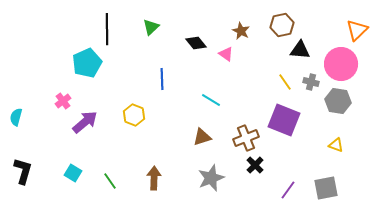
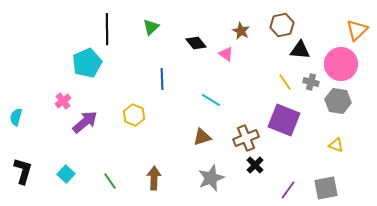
cyan square: moved 7 px left, 1 px down; rotated 12 degrees clockwise
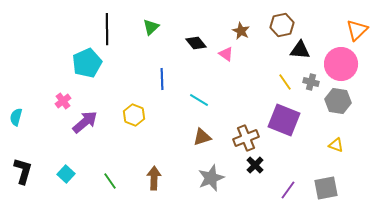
cyan line: moved 12 px left
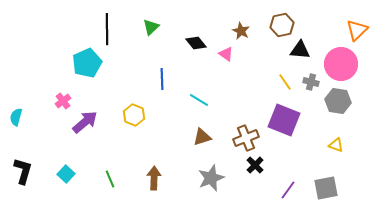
green line: moved 2 px up; rotated 12 degrees clockwise
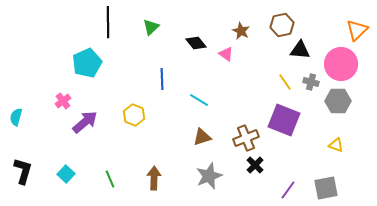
black line: moved 1 px right, 7 px up
gray hexagon: rotated 10 degrees counterclockwise
gray star: moved 2 px left, 2 px up
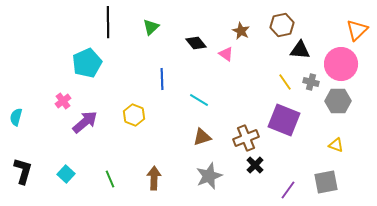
gray square: moved 6 px up
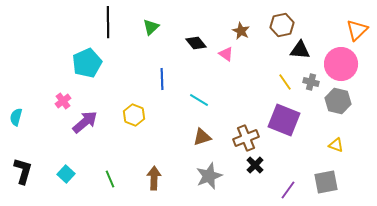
gray hexagon: rotated 15 degrees clockwise
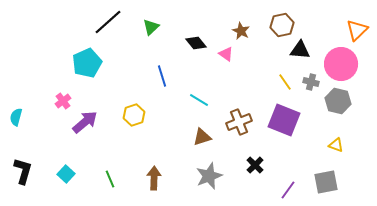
black line: rotated 48 degrees clockwise
blue line: moved 3 px up; rotated 15 degrees counterclockwise
yellow hexagon: rotated 20 degrees clockwise
brown cross: moved 7 px left, 16 px up
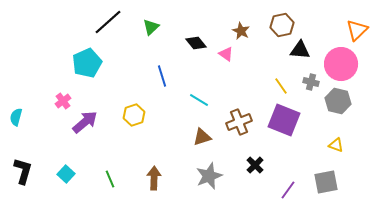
yellow line: moved 4 px left, 4 px down
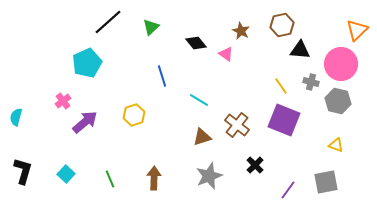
brown cross: moved 2 px left, 3 px down; rotated 30 degrees counterclockwise
